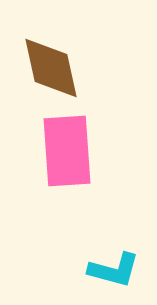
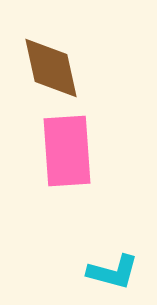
cyan L-shape: moved 1 px left, 2 px down
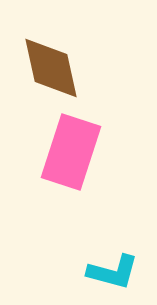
pink rectangle: moved 4 px right, 1 px down; rotated 22 degrees clockwise
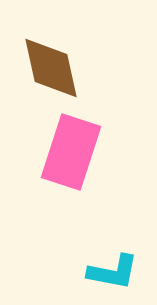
cyan L-shape: rotated 4 degrees counterclockwise
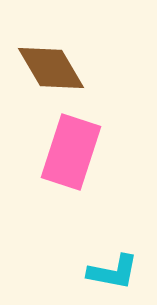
brown diamond: rotated 18 degrees counterclockwise
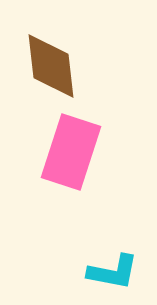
brown diamond: moved 2 px up; rotated 24 degrees clockwise
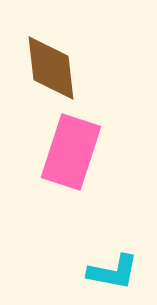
brown diamond: moved 2 px down
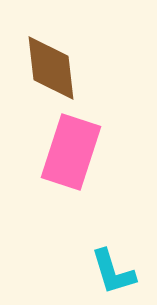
cyan L-shape: rotated 62 degrees clockwise
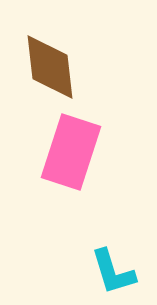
brown diamond: moved 1 px left, 1 px up
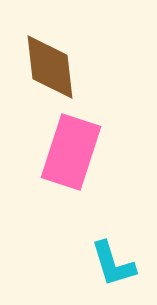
cyan L-shape: moved 8 px up
